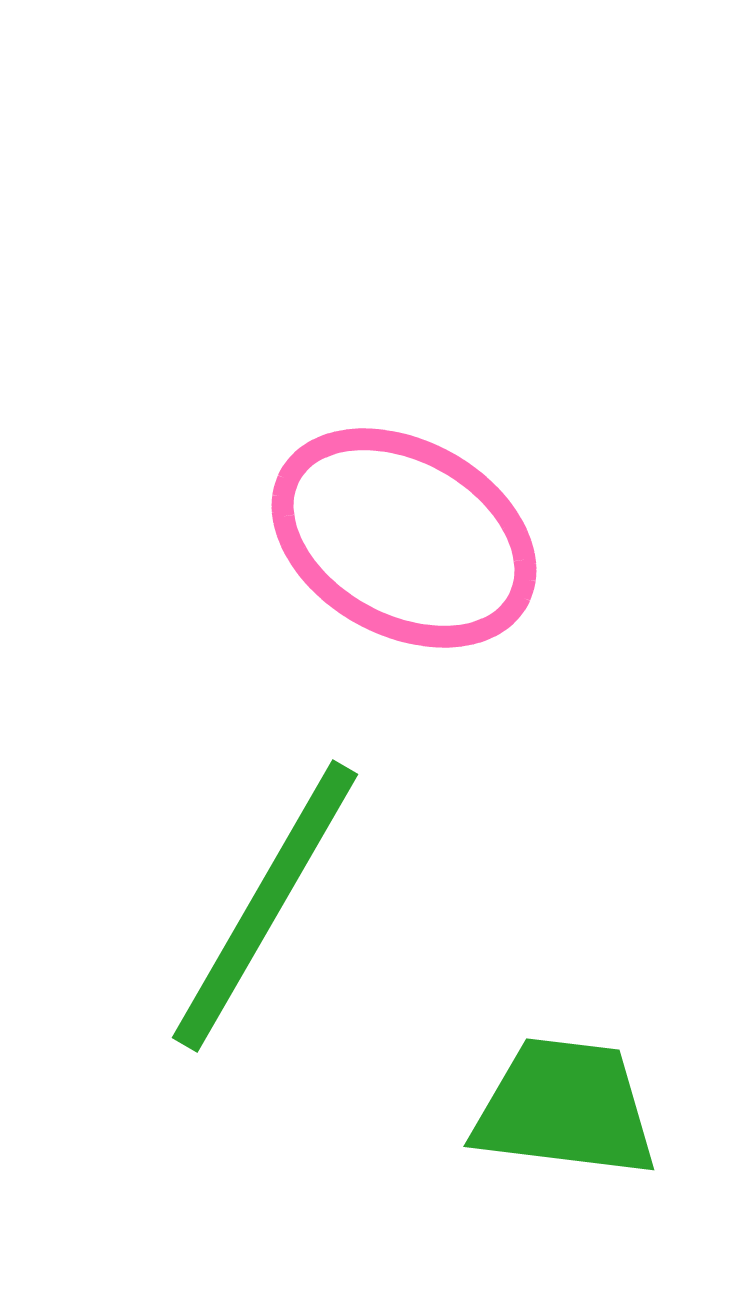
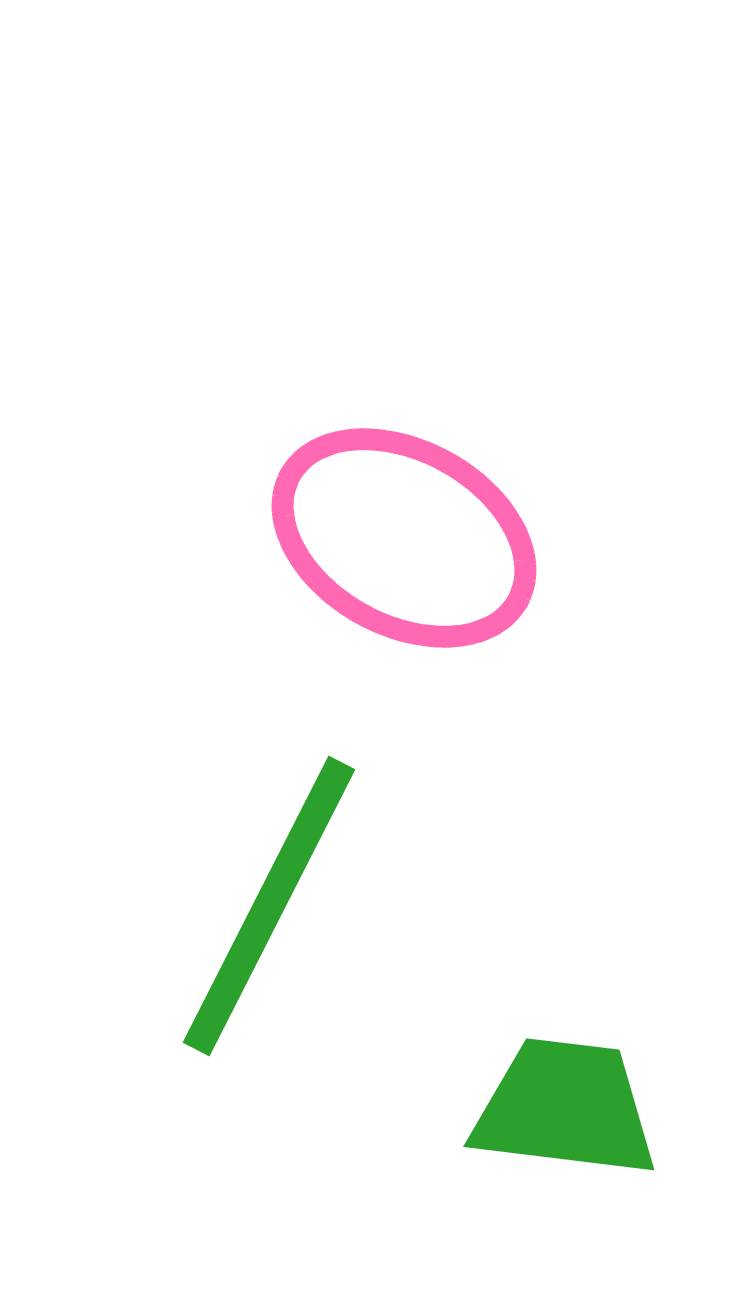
green line: moved 4 px right; rotated 3 degrees counterclockwise
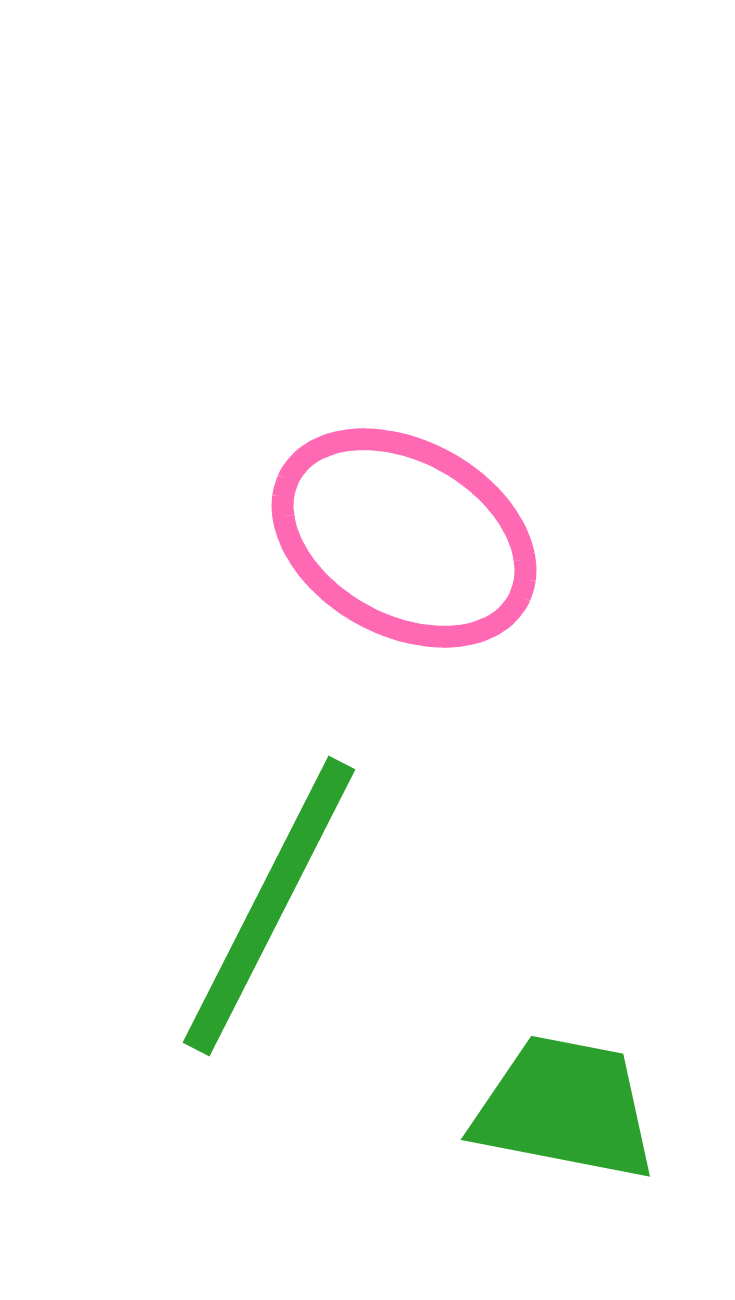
green trapezoid: rotated 4 degrees clockwise
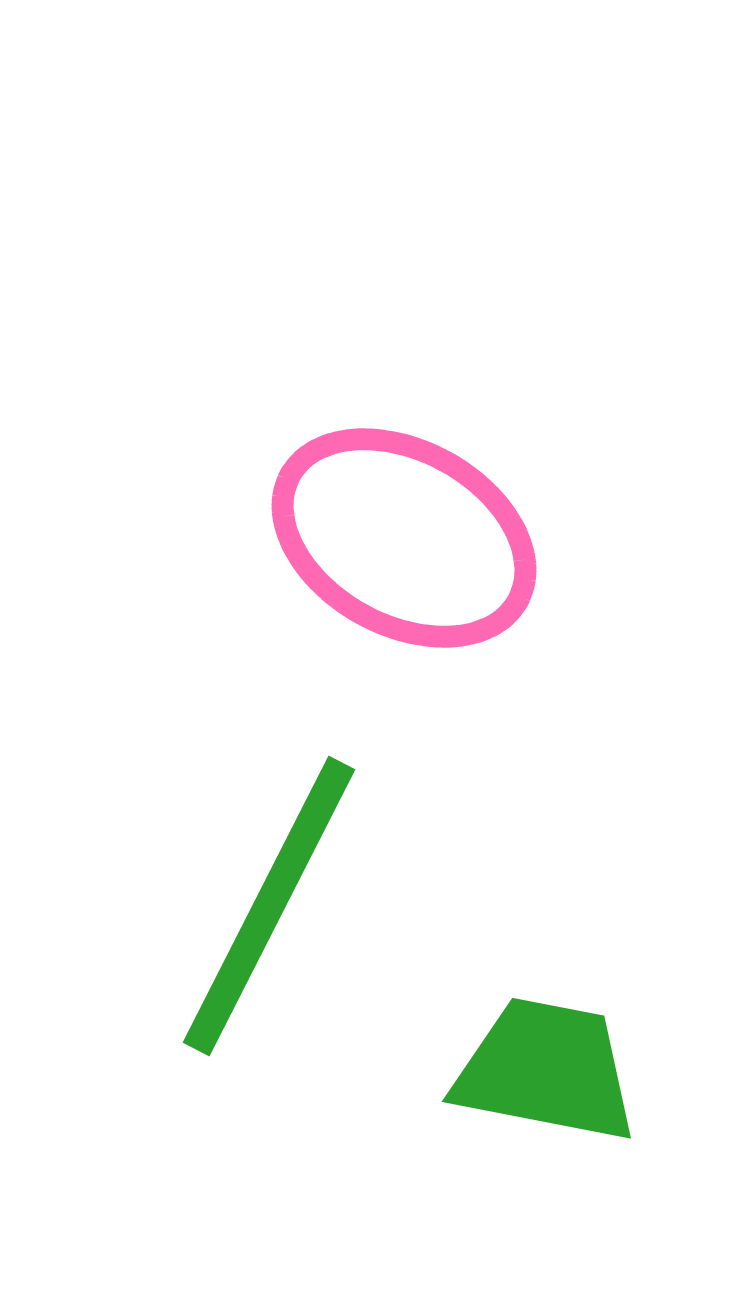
green trapezoid: moved 19 px left, 38 px up
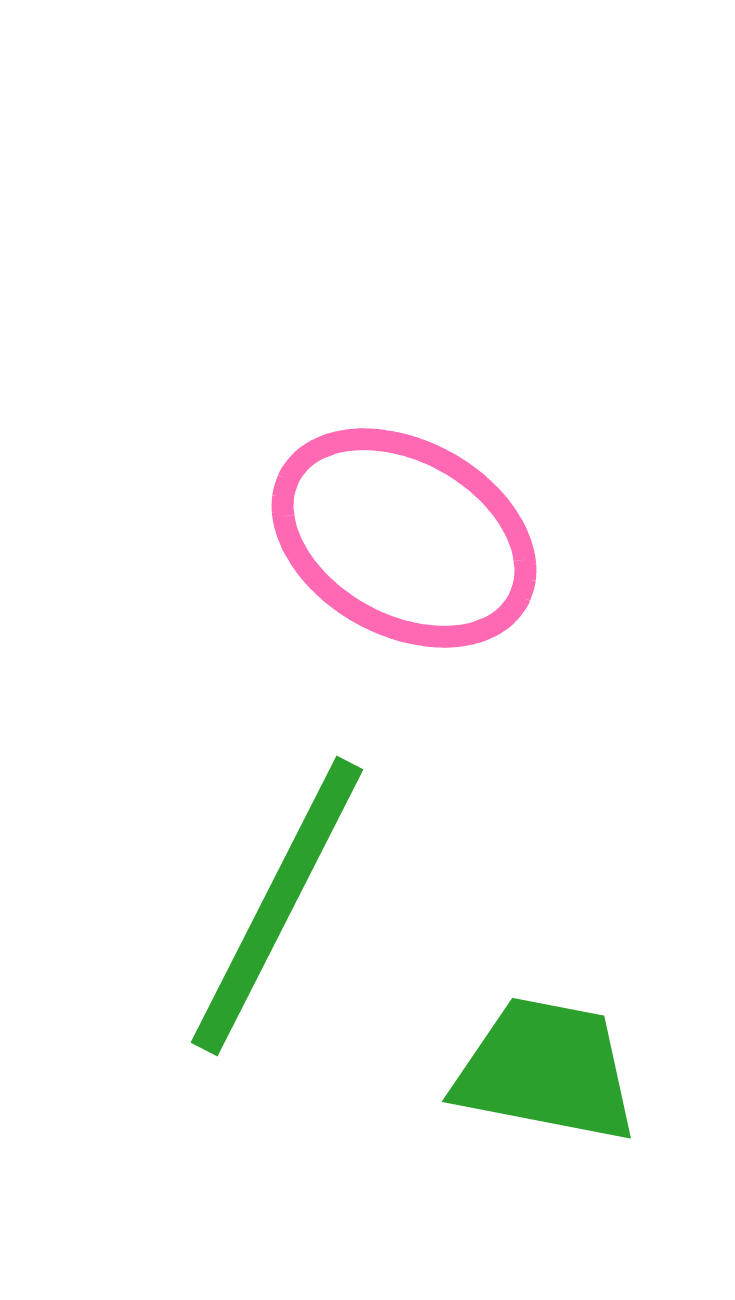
green line: moved 8 px right
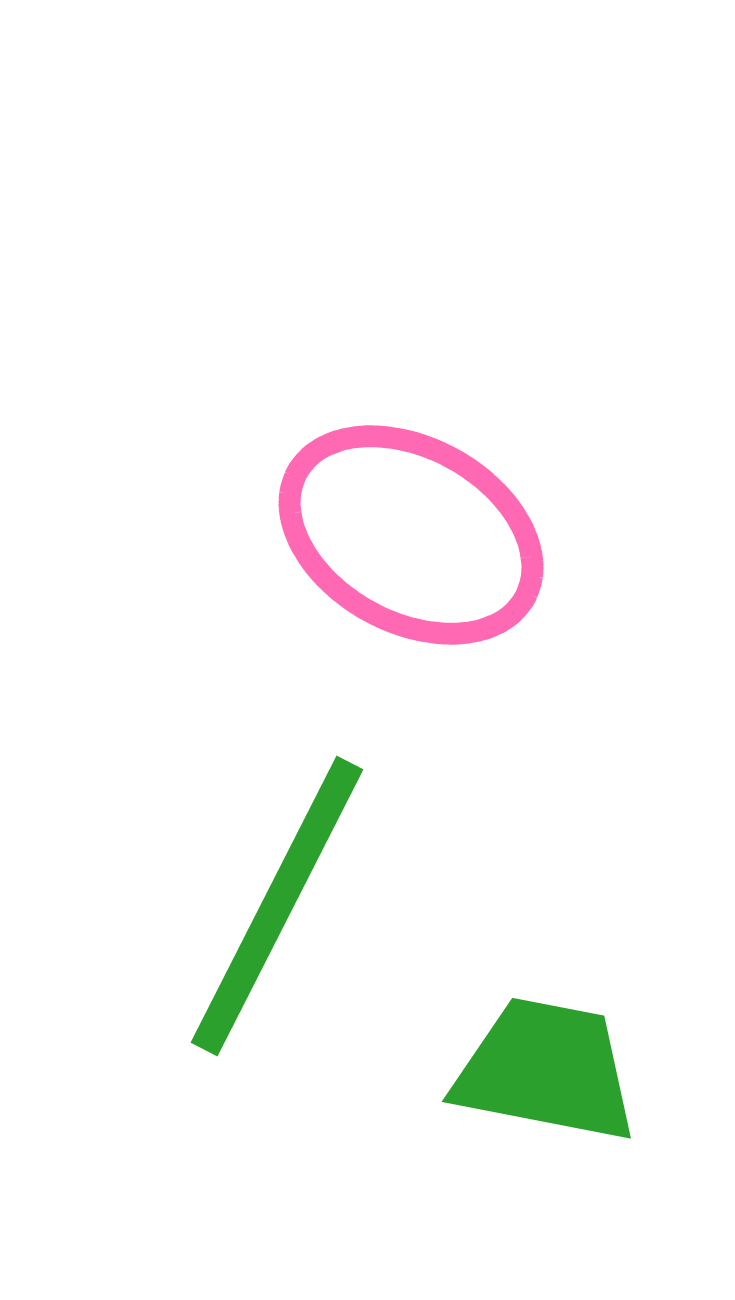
pink ellipse: moved 7 px right, 3 px up
